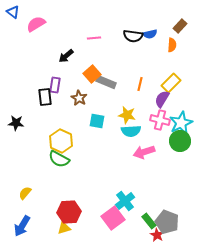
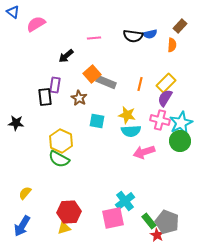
yellow rectangle: moved 5 px left
purple semicircle: moved 3 px right, 1 px up
pink square: rotated 25 degrees clockwise
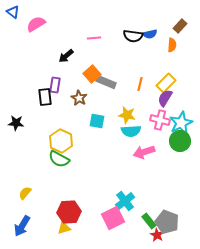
pink square: rotated 15 degrees counterclockwise
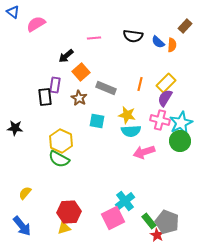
brown rectangle: moved 5 px right
blue semicircle: moved 8 px right, 8 px down; rotated 56 degrees clockwise
orange square: moved 11 px left, 2 px up
gray rectangle: moved 6 px down
black star: moved 1 px left, 5 px down
blue arrow: rotated 70 degrees counterclockwise
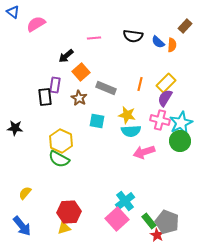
pink square: moved 4 px right, 1 px down; rotated 15 degrees counterclockwise
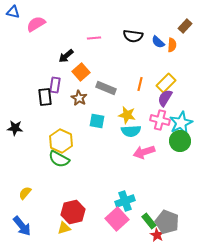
blue triangle: rotated 24 degrees counterclockwise
cyan cross: rotated 18 degrees clockwise
red hexagon: moved 4 px right; rotated 10 degrees counterclockwise
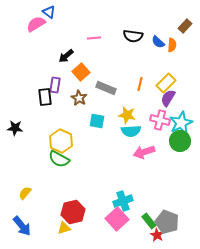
blue triangle: moved 36 px right; rotated 24 degrees clockwise
purple semicircle: moved 3 px right
cyan cross: moved 2 px left
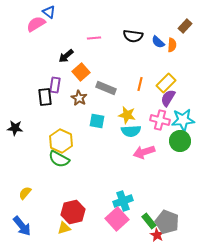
cyan star: moved 2 px right, 3 px up; rotated 20 degrees clockwise
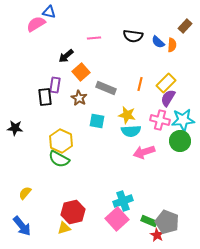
blue triangle: rotated 24 degrees counterclockwise
green rectangle: rotated 28 degrees counterclockwise
